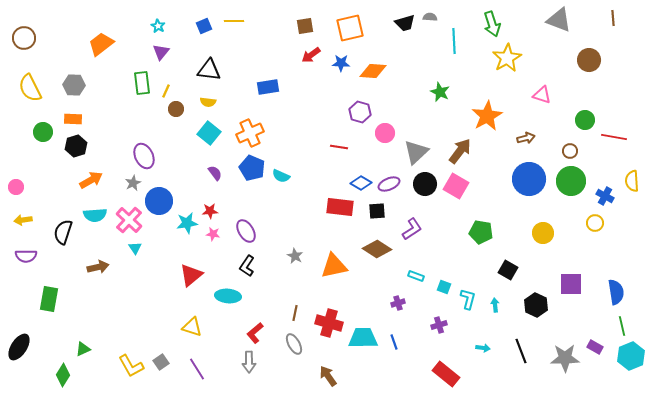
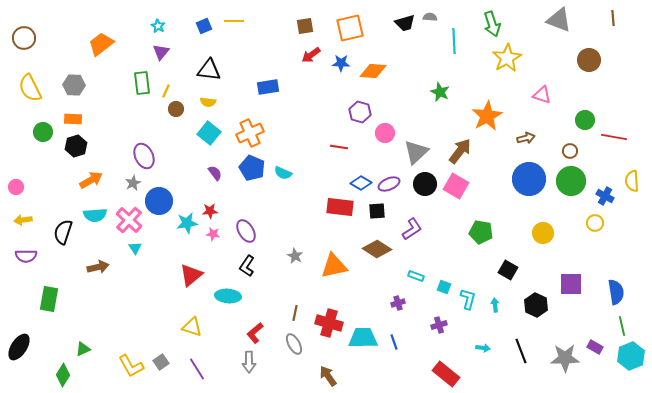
cyan semicircle at (281, 176): moved 2 px right, 3 px up
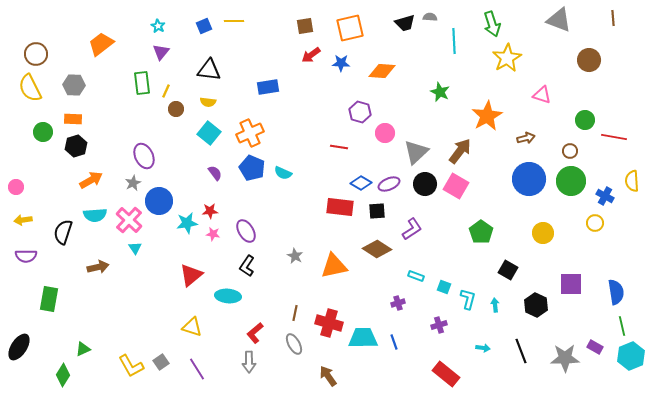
brown circle at (24, 38): moved 12 px right, 16 px down
orange diamond at (373, 71): moved 9 px right
green pentagon at (481, 232): rotated 25 degrees clockwise
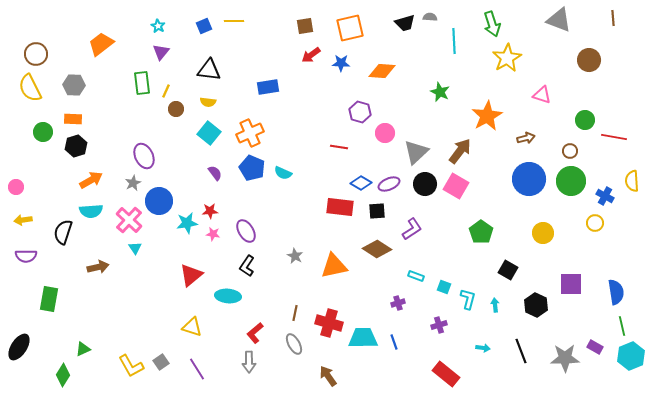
cyan semicircle at (95, 215): moved 4 px left, 4 px up
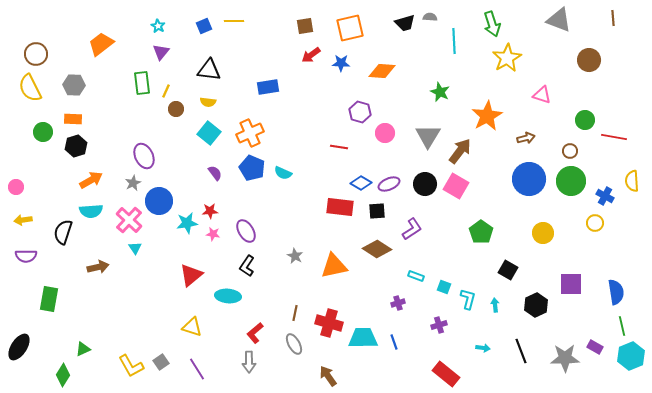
gray triangle at (416, 152): moved 12 px right, 16 px up; rotated 16 degrees counterclockwise
black hexagon at (536, 305): rotated 10 degrees clockwise
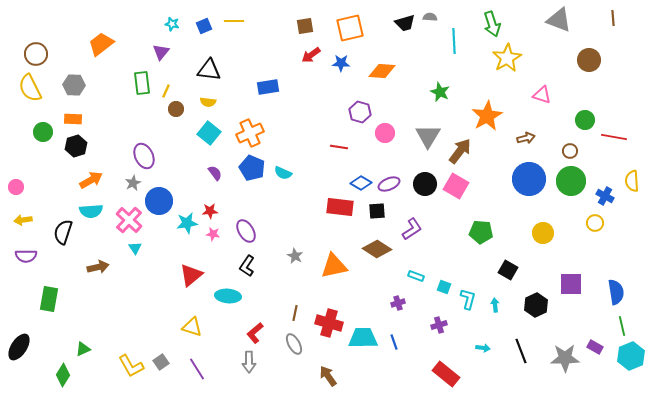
cyan star at (158, 26): moved 14 px right, 2 px up; rotated 16 degrees counterclockwise
green pentagon at (481, 232): rotated 30 degrees counterclockwise
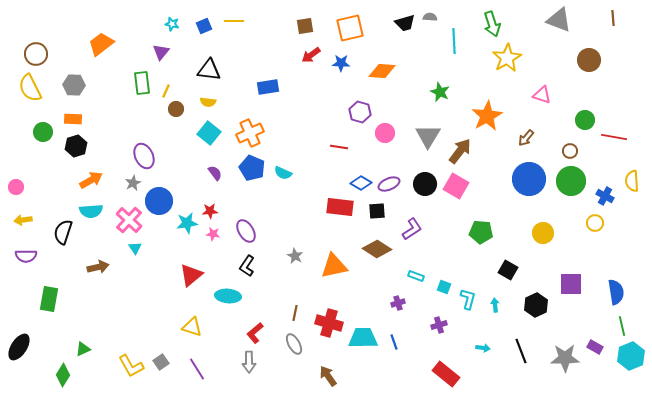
brown arrow at (526, 138): rotated 144 degrees clockwise
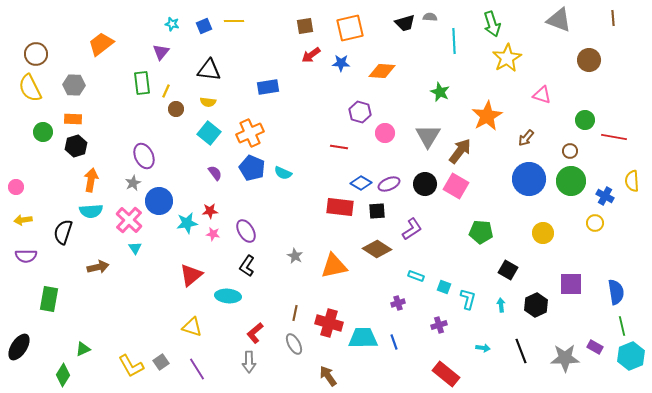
orange arrow at (91, 180): rotated 50 degrees counterclockwise
cyan arrow at (495, 305): moved 6 px right
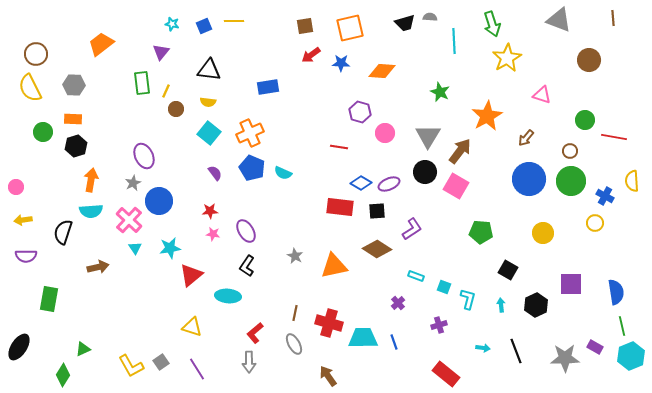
black circle at (425, 184): moved 12 px up
cyan star at (187, 223): moved 17 px left, 25 px down
purple cross at (398, 303): rotated 24 degrees counterclockwise
black line at (521, 351): moved 5 px left
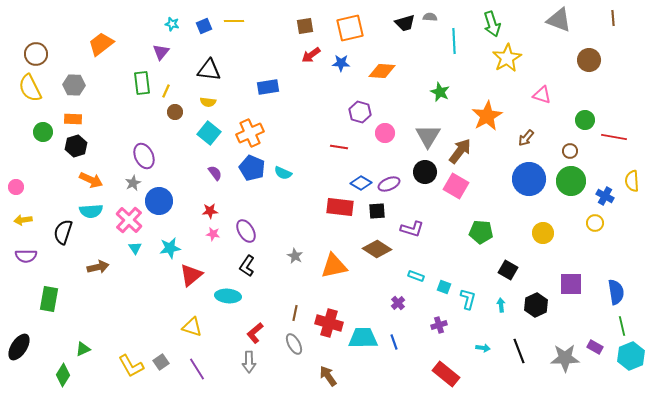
brown circle at (176, 109): moved 1 px left, 3 px down
orange arrow at (91, 180): rotated 105 degrees clockwise
purple L-shape at (412, 229): rotated 50 degrees clockwise
black line at (516, 351): moved 3 px right
